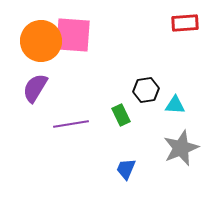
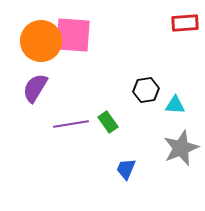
green rectangle: moved 13 px left, 7 px down; rotated 10 degrees counterclockwise
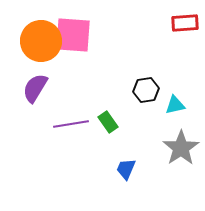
cyan triangle: rotated 15 degrees counterclockwise
gray star: rotated 12 degrees counterclockwise
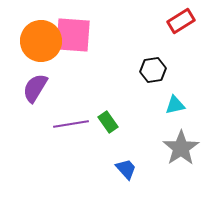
red rectangle: moved 4 px left, 2 px up; rotated 28 degrees counterclockwise
black hexagon: moved 7 px right, 20 px up
blue trapezoid: rotated 115 degrees clockwise
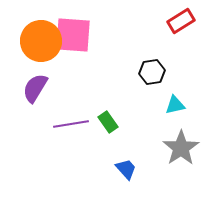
black hexagon: moved 1 px left, 2 px down
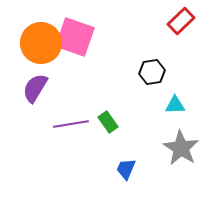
red rectangle: rotated 12 degrees counterclockwise
pink square: moved 2 px right, 2 px down; rotated 15 degrees clockwise
orange circle: moved 2 px down
cyan triangle: rotated 10 degrees clockwise
gray star: rotated 6 degrees counterclockwise
blue trapezoid: rotated 115 degrees counterclockwise
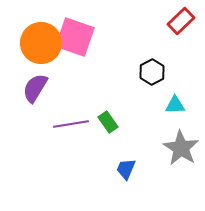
black hexagon: rotated 20 degrees counterclockwise
